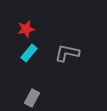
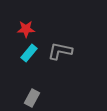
red star: rotated 12 degrees clockwise
gray L-shape: moved 7 px left, 2 px up
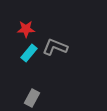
gray L-shape: moved 5 px left, 4 px up; rotated 10 degrees clockwise
